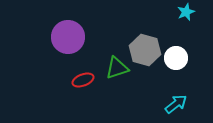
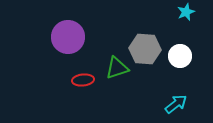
gray hexagon: moved 1 px up; rotated 12 degrees counterclockwise
white circle: moved 4 px right, 2 px up
red ellipse: rotated 15 degrees clockwise
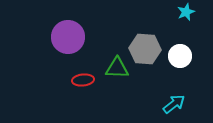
green triangle: rotated 20 degrees clockwise
cyan arrow: moved 2 px left
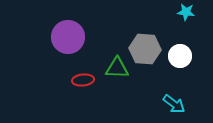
cyan star: rotated 30 degrees clockwise
cyan arrow: rotated 75 degrees clockwise
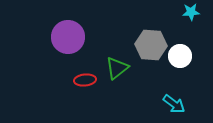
cyan star: moved 5 px right; rotated 12 degrees counterclockwise
gray hexagon: moved 6 px right, 4 px up
green triangle: rotated 40 degrees counterclockwise
red ellipse: moved 2 px right
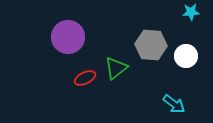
white circle: moved 6 px right
green triangle: moved 1 px left
red ellipse: moved 2 px up; rotated 20 degrees counterclockwise
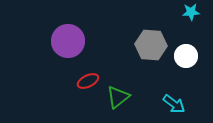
purple circle: moved 4 px down
green triangle: moved 2 px right, 29 px down
red ellipse: moved 3 px right, 3 px down
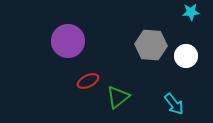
cyan arrow: rotated 15 degrees clockwise
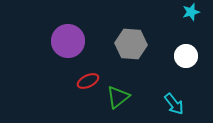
cyan star: rotated 12 degrees counterclockwise
gray hexagon: moved 20 px left, 1 px up
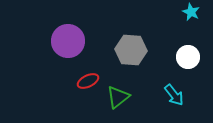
cyan star: rotated 30 degrees counterclockwise
gray hexagon: moved 6 px down
white circle: moved 2 px right, 1 px down
cyan arrow: moved 9 px up
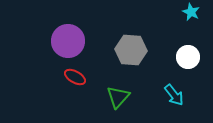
red ellipse: moved 13 px left, 4 px up; rotated 55 degrees clockwise
green triangle: rotated 10 degrees counterclockwise
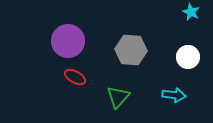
cyan arrow: rotated 45 degrees counterclockwise
